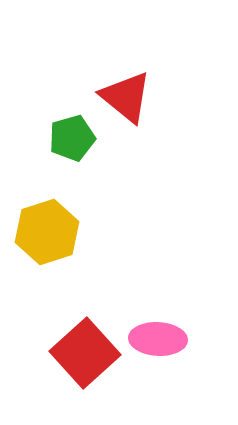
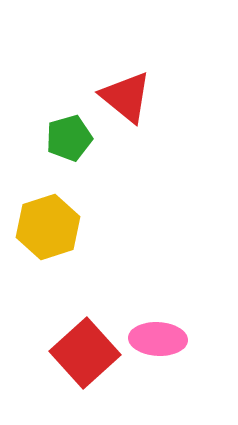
green pentagon: moved 3 px left
yellow hexagon: moved 1 px right, 5 px up
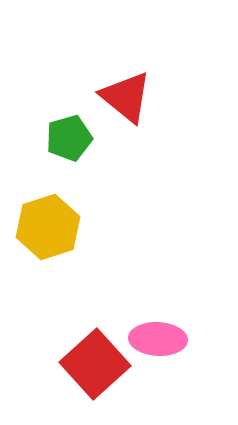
red square: moved 10 px right, 11 px down
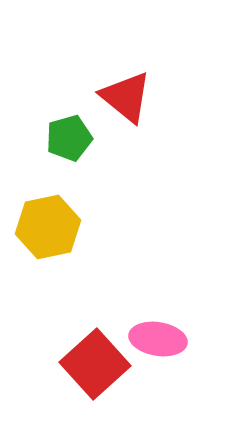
yellow hexagon: rotated 6 degrees clockwise
pink ellipse: rotated 6 degrees clockwise
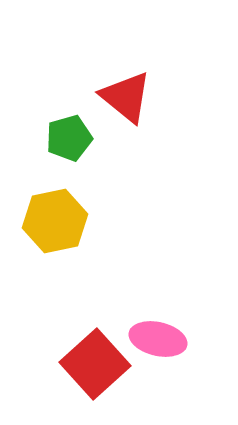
yellow hexagon: moved 7 px right, 6 px up
pink ellipse: rotated 4 degrees clockwise
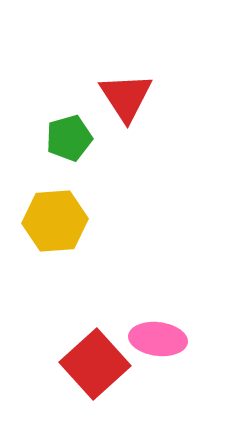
red triangle: rotated 18 degrees clockwise
yellow hexagon: rotated 8 degrees clockwise
pink ellipse: rotated 6 degrees counterclockwise
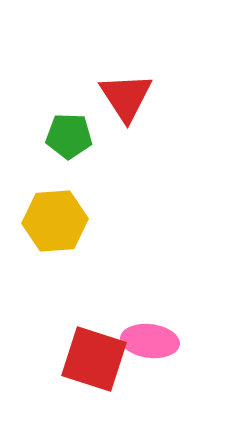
green pentagon: moved 2 px up; rotated 18 degrees clockwise
pink ellipse: moved 8 px left, 2 px down
red square: moved 1 px left, 5 px up; rotated 30 degrees counterclockwise
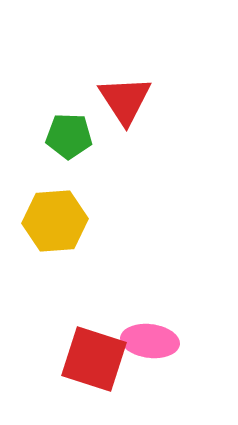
red triangle: moved 1 px left, 3 px down
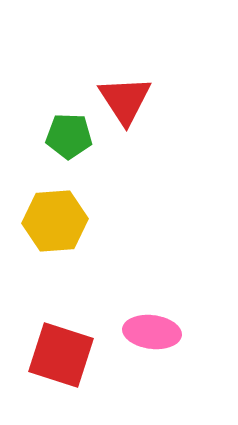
pink ellipse: moved 2 px right, 9 px up
red square: moved 33 px left, 4 px up
